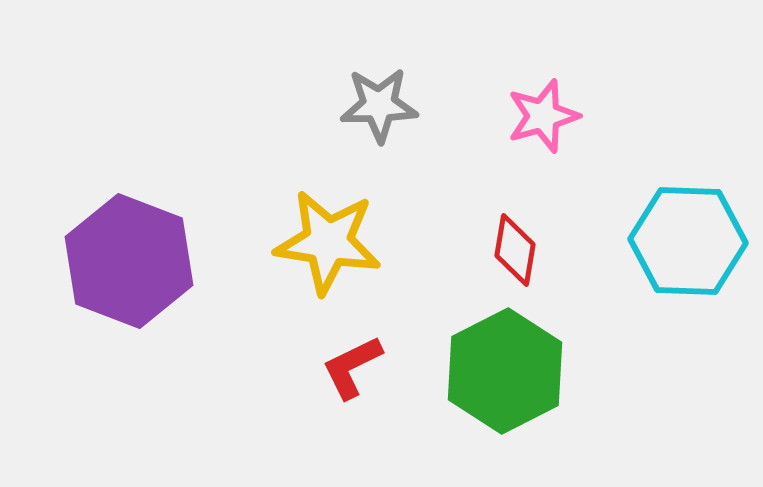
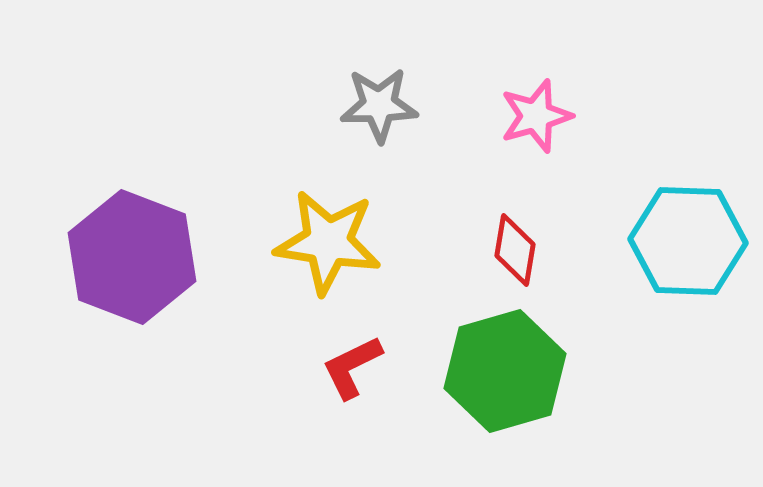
pink star: moved 7 px left
purple hexagon: moved 3 px right, 4 px up
green hexagon: rotated 11 degrees clockwise
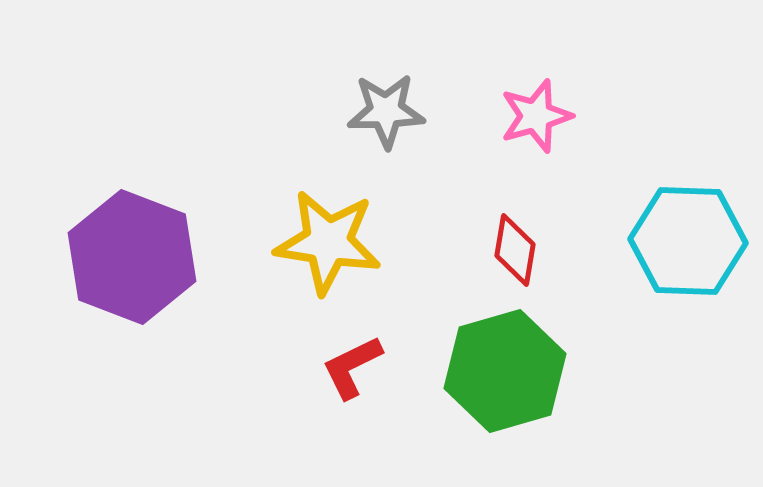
gray star: moved 7 px right, 6 px down
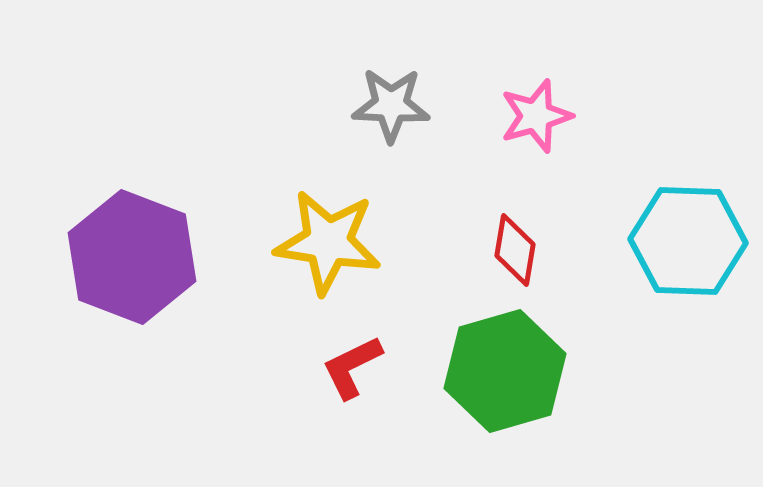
gray star: moved 5 px right, 6 px up; rotated 4 degrees clockwise
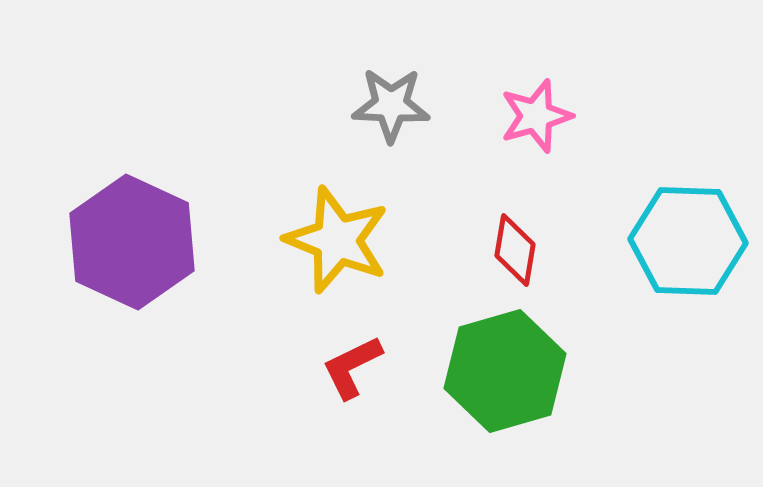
yellow star: moved 9 px right, 2 px up; rotated 13 degrees clockwise
purple hexagon: moved 15 px up; rotated 4 degrees clockwise
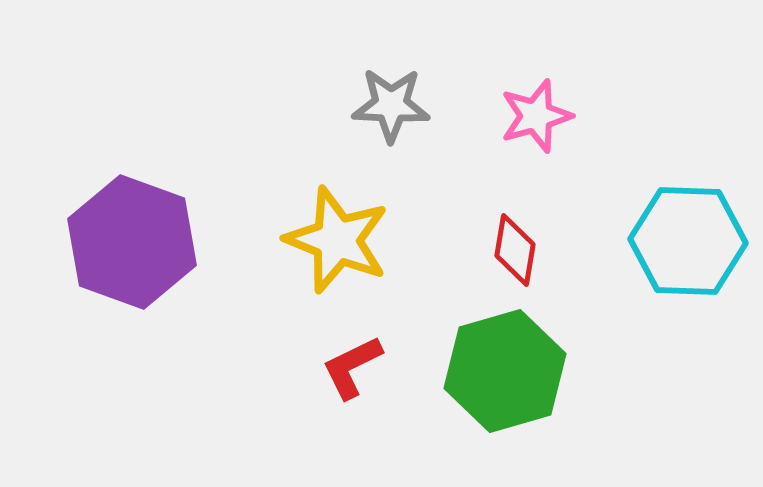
purple hexagon: rotated 5 degrees counterclockwise
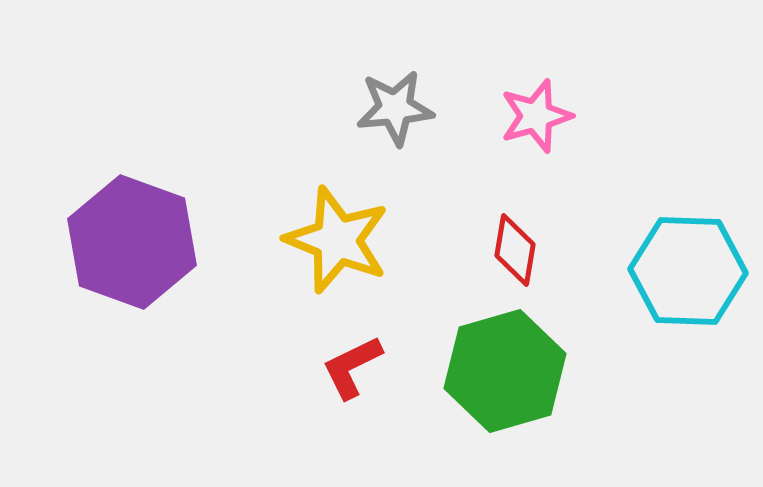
gray star: moved 4 px right, 3 px down; rotated 8 degrees counterclockwise
cyan hexagon: moved 30 px down
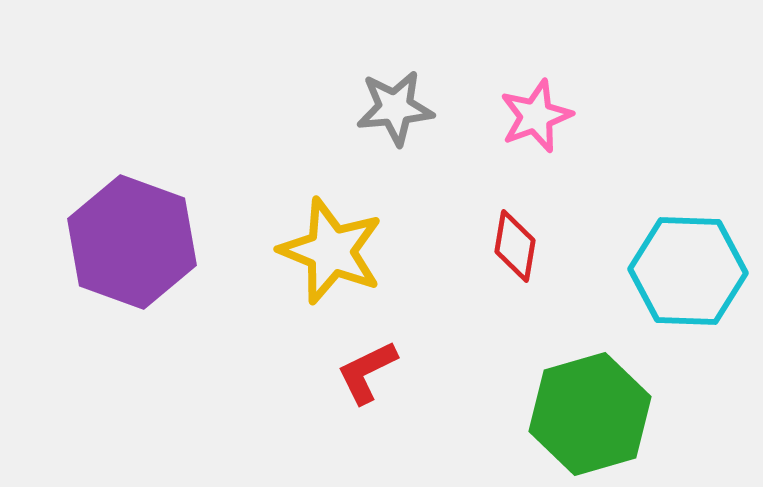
pink star: rotated 4 degrees counterclockwise
yellow star: moved 6 px left, 11 px down
red diamond: moved 4 px up
red L-shape: moved 15 px right, 5 px down
green hexagon: moved 85 px right, 43 px down
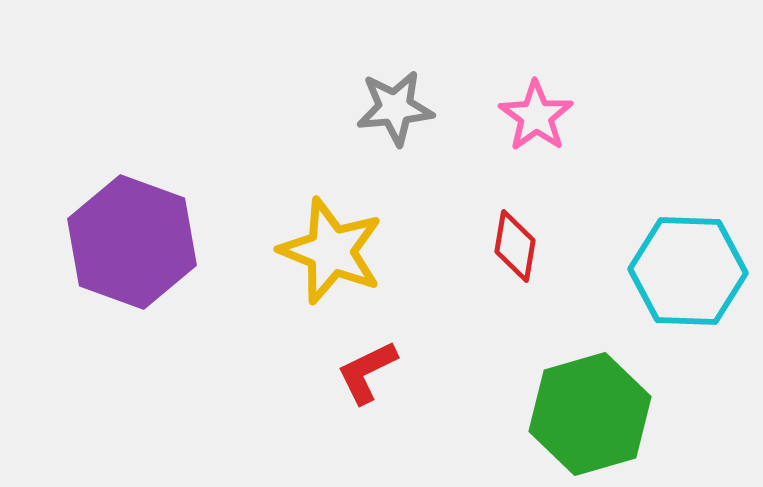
pink star: rotated 16 degrees counterclockwise
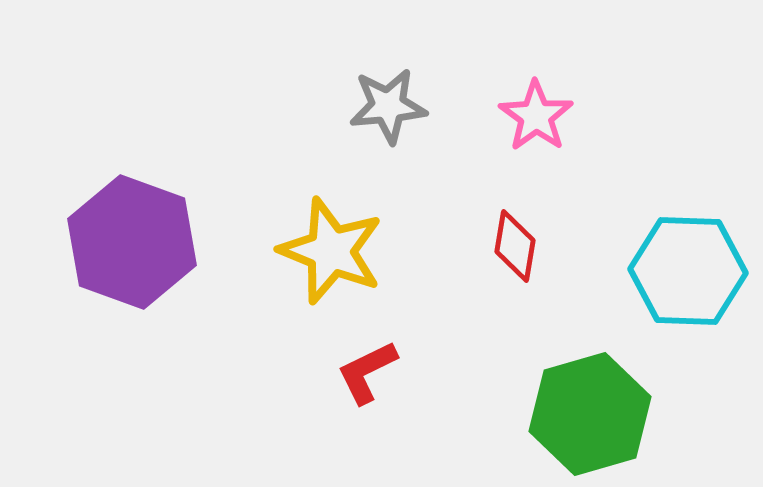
gray star: moved 7 px left, 2 px up
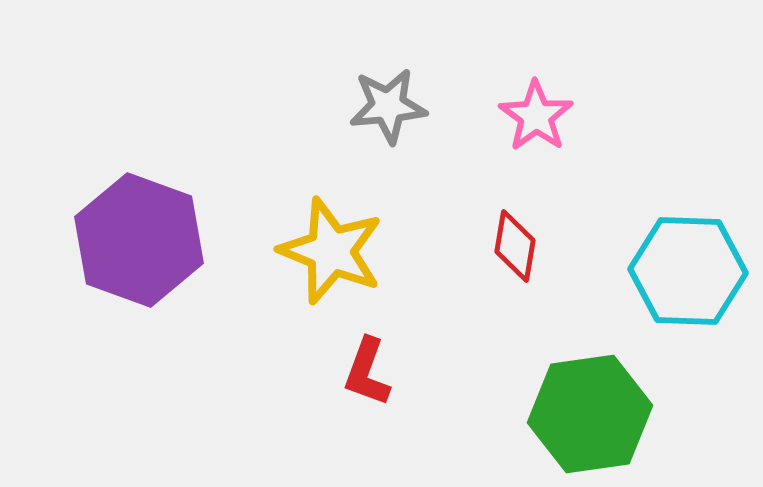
purple hexagon: moved 7 px right, 2 px up
red L-shape: rotated 44 degrees counterclockwise
green hexagon: rotated 8 degrees clockwise
